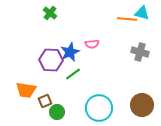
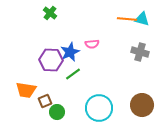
cyan triangle: moved 6 px down
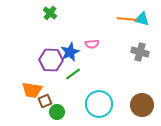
orange trapezoid: moved 6 px right
cyan circle: moved 4 px up
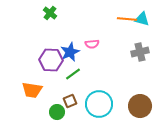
gray cross: rotated 30 degrees counterclockwise
brown square: moved 25 px right
brown circle: moved 2 px left, 1 px down
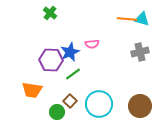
brown square: rotated 24 degrees counterclockwise
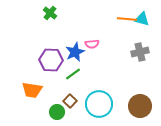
blue star: moved 5 px right
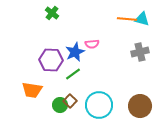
green cross: moved 2 px right
cyan circle: moved 1 px down
green circle: moved 3 px right, 7 px up
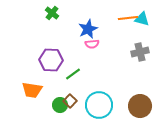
orange line: moved 1 px right, 1 px up; rotated 12 degrees counterclockwise
blue star: moved 13 px right, 23 px up
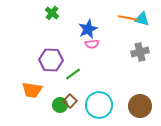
orange line: rotated 18 degrees clockwise
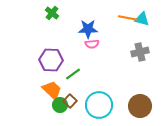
blue star: rotated 24 degrees clockwise
orange trapezoid: moved 20 px right; rotated 145 degrees counterclockwise
